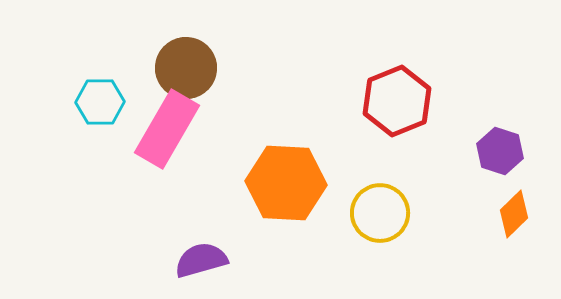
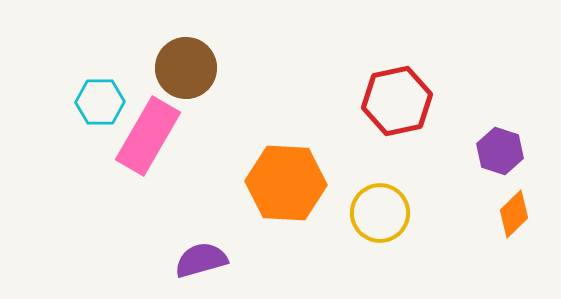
red hexagon: rotated 10 degrees clockwise
pink rectangle: moved 19 px left, 7 px down
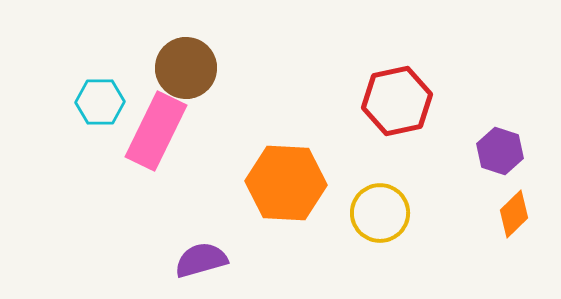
pink rectangle: moved 8 px right, 5 px up; rotated 4 degrees counterclockwise
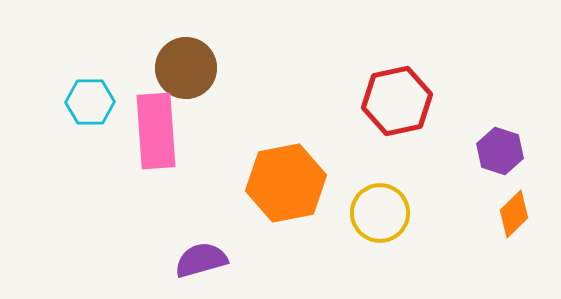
cyan hexagon: moved 10 px left
pink rectangle: rotated 30 degrees counterclockwise
orange hexagon: rotated 14 degrees counterclockwise
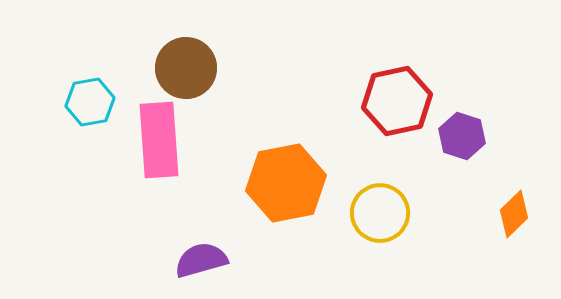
cyan hexagon: rotated 9 degrees counterclockwise
pink rectangle: moved 3 px right, 9 px down
purple hexagon: moved 38 px left, 15 px up
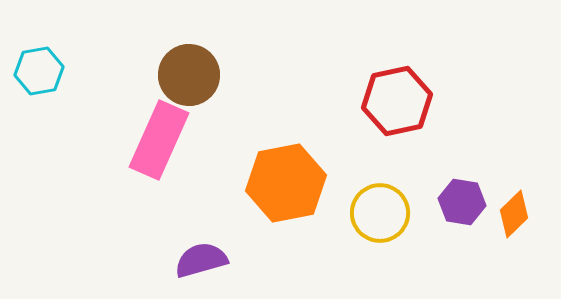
brown circle: moved 3 px right, 7 px down
cyan hexagon: moved 51 px left, 31 px up
purple hexagon: moved 66 px down; rotated 9 degrees counterclockwise
pink rectangle: rotated 28 degrees clockwise
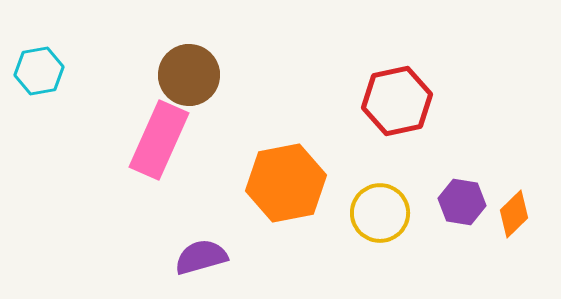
purple semicircle: moved 3 px up
